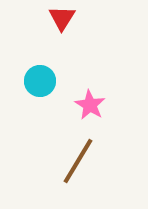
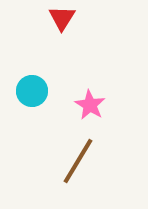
cyan circle: moved 8 px left, 10 px down
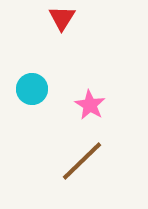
cyan circle: moved 2 px up
brown line: moved 4 px right; rotated 15 degrees clockwise
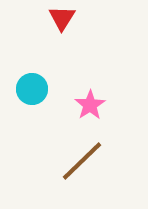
pink star: rotated 8 degrees clockwise
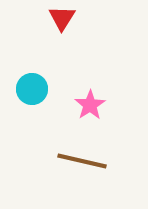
brown line: rotated 57 degrees clockwise
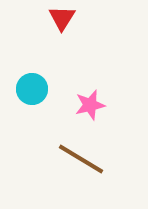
pink star: rotated 20 degrees clockwise
brown line: moved 1 px left, 2 px up; rotated 18 degrees clockwise
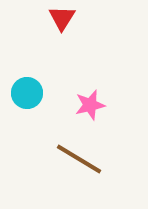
cyan circle: moved 5 px left, 4 px down
brown line: moved 2 px left
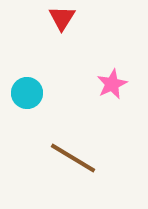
pink star: moved 22 px right, 21 px up; rotated 12 degrees counterclockwise
brown line: moved 6 px left, 1 px up
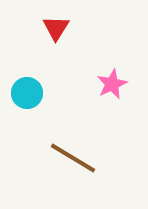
red triangle: moved 6 px left, 10 px down
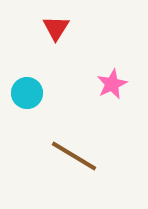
brown line: moved 1 px right, 2 px up
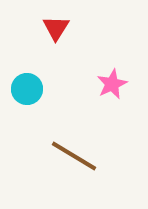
cyan circle: moved 4 px up
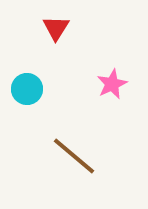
brown line: rotated 9 degrees clockwise
